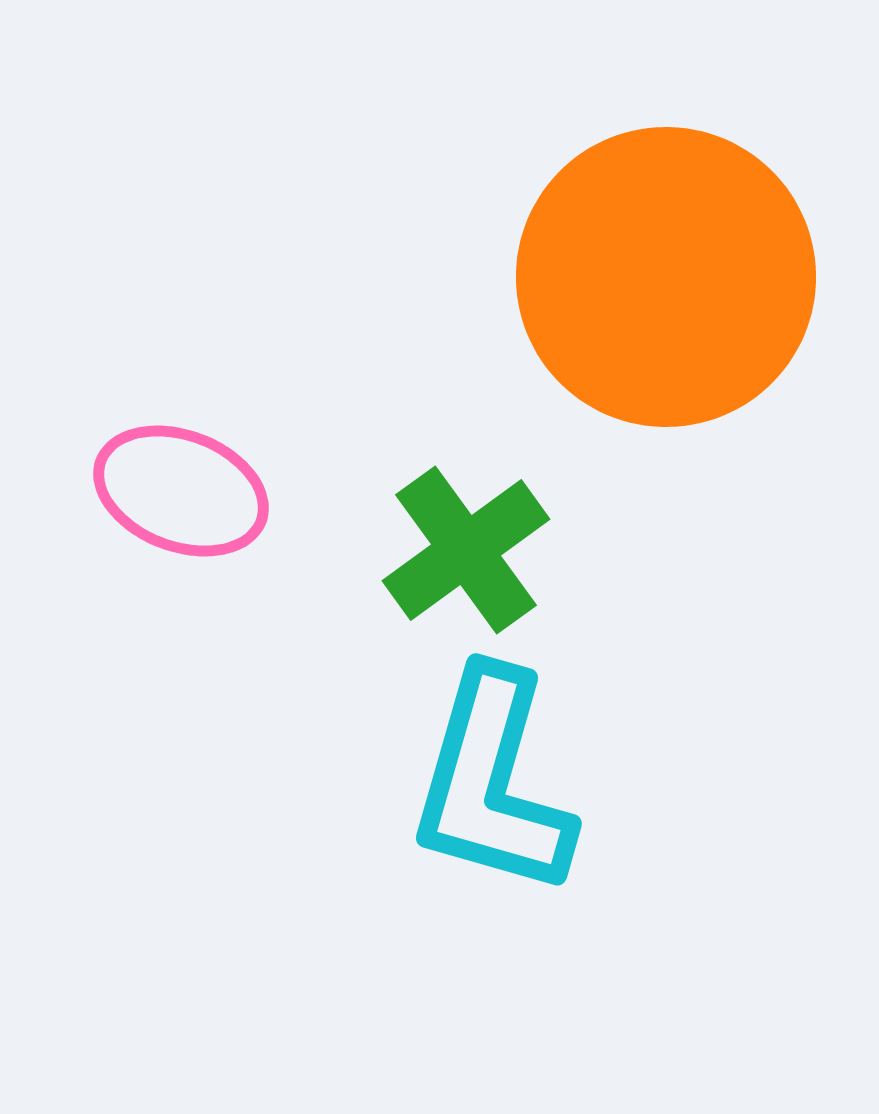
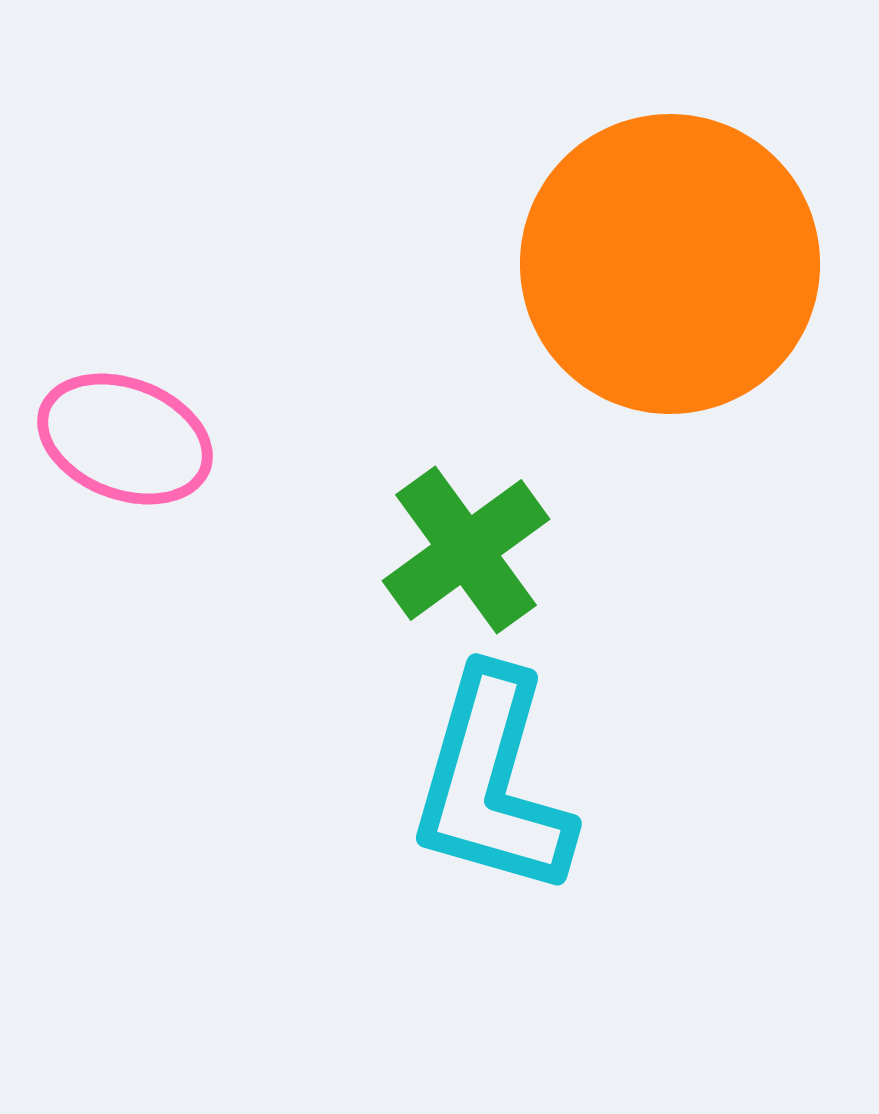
orange circle: moved 4 px right, 13 px up
pink ellipse: moved 56 px left, 52 px up
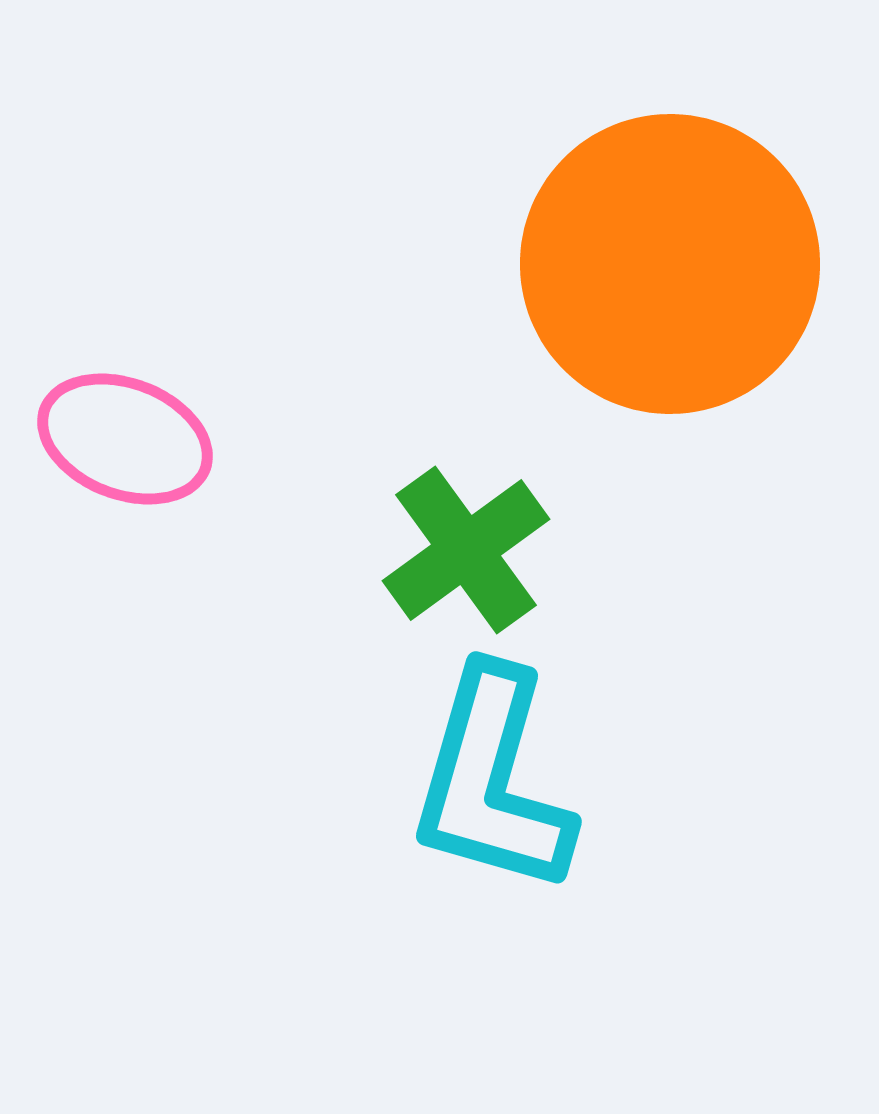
cyan L-shape: moved 2 px up
